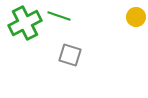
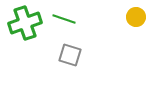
green line: moved 5 px right, 3 px down
green cross: rotated 8 degrees clockwise
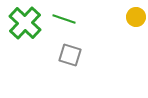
green cross: rotated 28 degrees counterclockwise
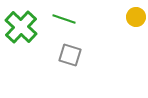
green cross: moved 4 px left, 4 px down
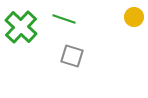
yellow circle: moved 2 px left
gray square: moved 2 px right, 1 px down
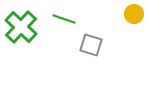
yellow circle: moved 3 px up
gray square: moved 19 px right, 11 px up
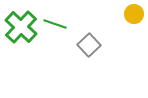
green line: moved 9 px left, 5 px down
gray square: moved 2 px left; rotated 30 degrees clockwise
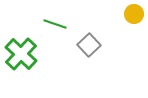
green cross: moved 27 px down
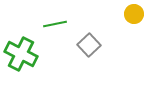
green line: rotated 30 degrees counterclockwise
green cross: rotated 16 degrees counterclockwise
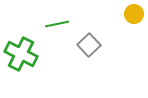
green line: moved 2 px right
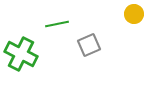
gray square: rotated 20 degrees clockwise
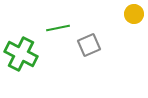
green line: moved 1 px right, 4 px down
